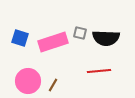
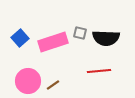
blue square: rotated 30 degrees clockwise
brown line: rotated 24 degrees clockwise
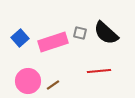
black semicircle: moved 5 px up; rotated 40 degrees clockwise
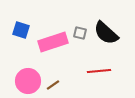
blue square: moved 1 px right, 8 px up; rotated 30 degrees counterclockwise
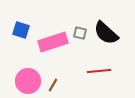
brown line: rotated 24 degrees counterclockwise
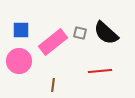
blue square: rotated 18 degrees counterclockwise
pink rectangle: rotated 20 degrees counterclockwise
red line: moved 1 px right
pink circle: moved 9 px left, 20 px up
brown line: rotated 24 degrees counterclockwise
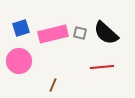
blue square: moved 2 px up; rotated 18 degrees counterclockwise
pink rectangle: moved 8 px up; rotated 24 degrees clockwise
red line: moved 2 px right, 4 px up
brown line: rotated 16 degrees clockwise
